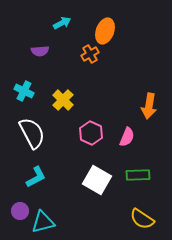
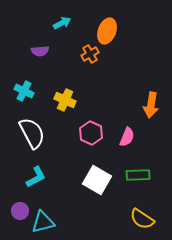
orange ellipse: moved 2 px right
yellow cross: moved 2 px right; rotated 20 degrees counterclockwise
orange arrow: moved 2 px right, 1 px up
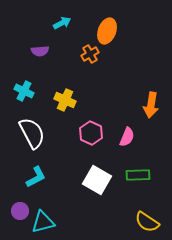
yellow semicircle: moved 5 px right, 3 px down
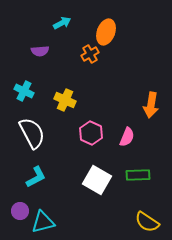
orange ellipse: moved 1 px left, 1 px down
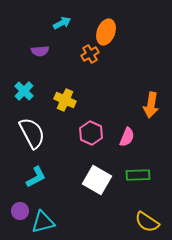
cyan cross: rotated 18 degrees clockwise
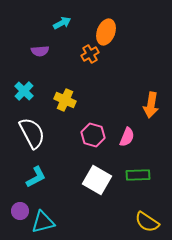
pink hexagon: moved 2 px right, 2 px down; rotated 10 degrees counterclockwise
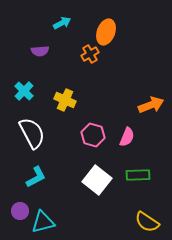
orange arrow: rotated 120 degrees counterclockwise
white square: rotated 8 degrees clockwise
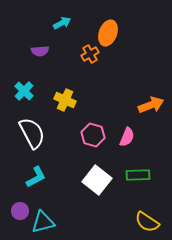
orange ellipse: moved 2 px right, 1 px down
